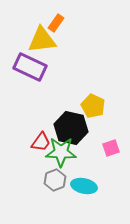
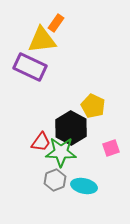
black hexagon: rotated 16 degrees clockwise
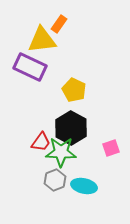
orange rectangle: moved 3 px right, 1 px down
yellow pentagon: moved 19 px left, 16 px up
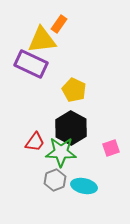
purple rectangle: moved 1 px right, 3 px up
red trapezoid: moved 6 px left
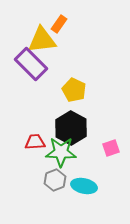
purple rectangle: rotated 20 degrees clockwise
red trapezoid: rotated 130 degrees counterclockwise
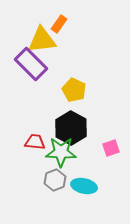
red trapezoid: rotated 10 degrees clockwise
